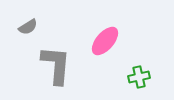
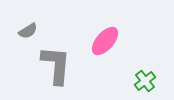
gray semicircle: moved 4 px down
green cross: moved 6 px right, 4 px down; rotated 25 degrees counterclockwise
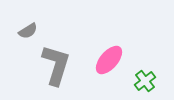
pink ellipse: moved 4 px right, 19 px down
gray L-shape: rotated 12 degrees clockwise
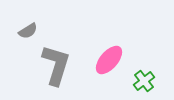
green cross: moved 1 px left
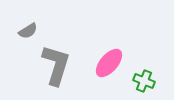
pink ellipse: moved 3 px down
green cross: rotated 30 degrees counterclockwise
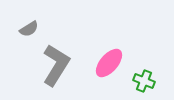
gray semicircle: moved 1 px right, 2 px up
gray L-shape: rotated 15 degrees clockwise
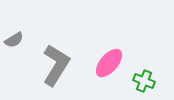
gray semicircle: moved 15 px left, 11 px down
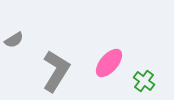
gray L-shape: moved 6 px down
green cross: rotated 15 degrees clockwise
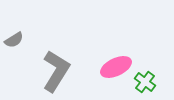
pink ellipse: moved 7 px right, 4 px down; rotated 24 degrees clockwise
green cross: moved 1 px right, 1 px down
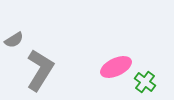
gray L-shape: moved 16 px left, 1 px up
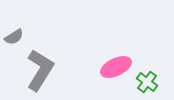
gray semicircle: moved 3 px up
green cross: moved 2 px right
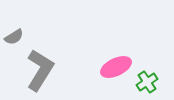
green cross: rotated 20 degrees clockwise
